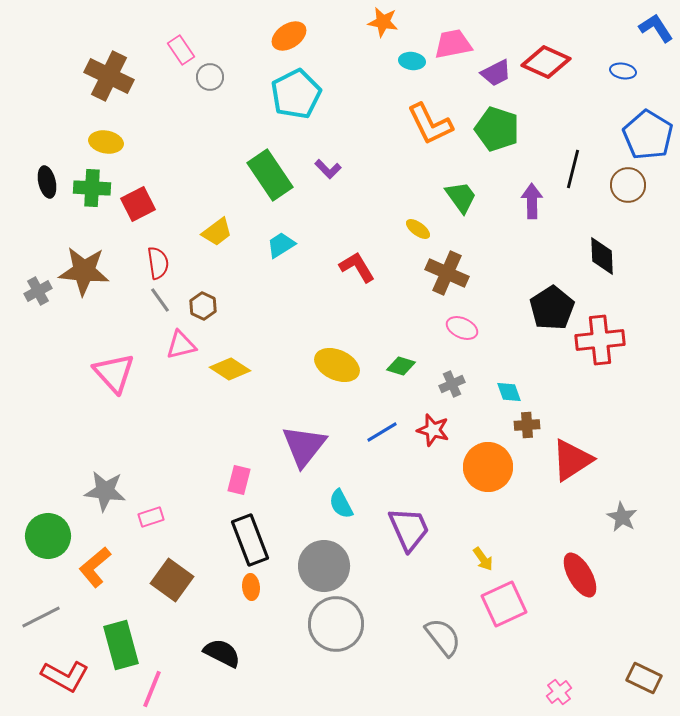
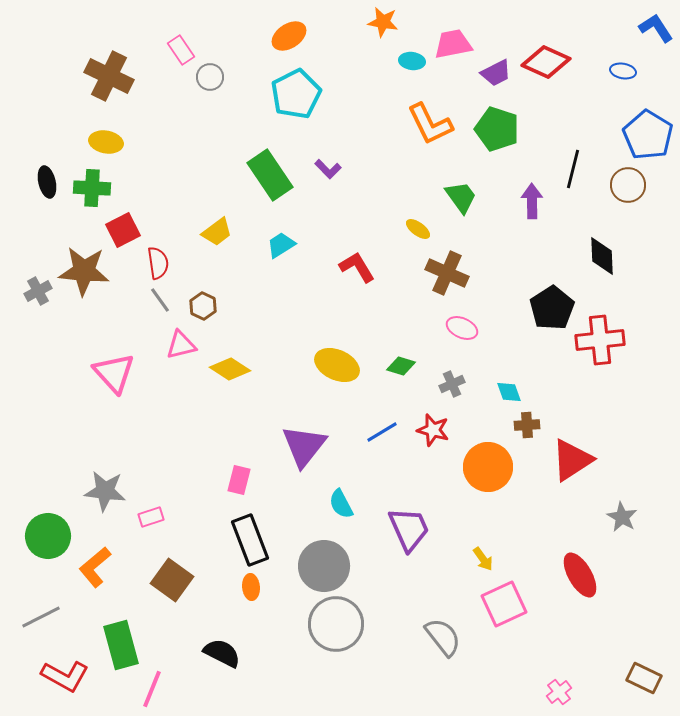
red square at (138, 204): moved 15 px left, 26 px down
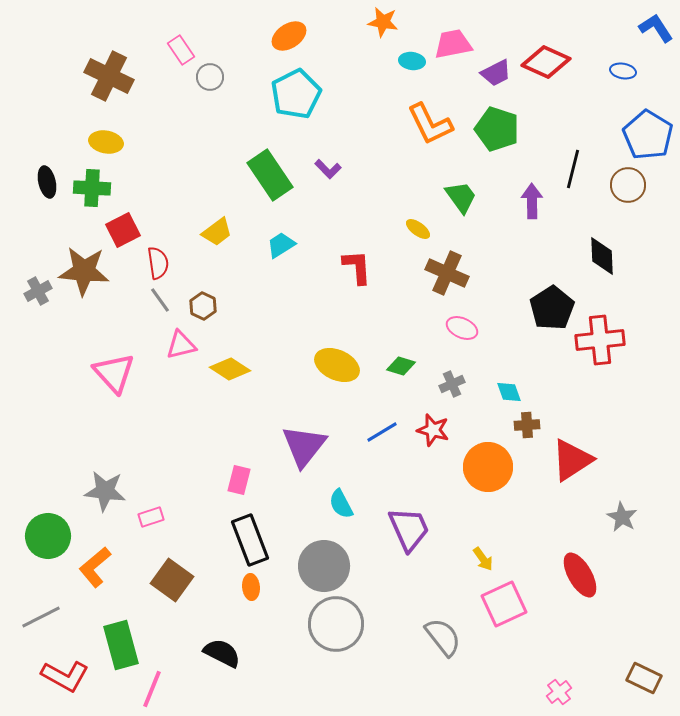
red L-shape at (357, 267): rotated 27 degrees clockwise
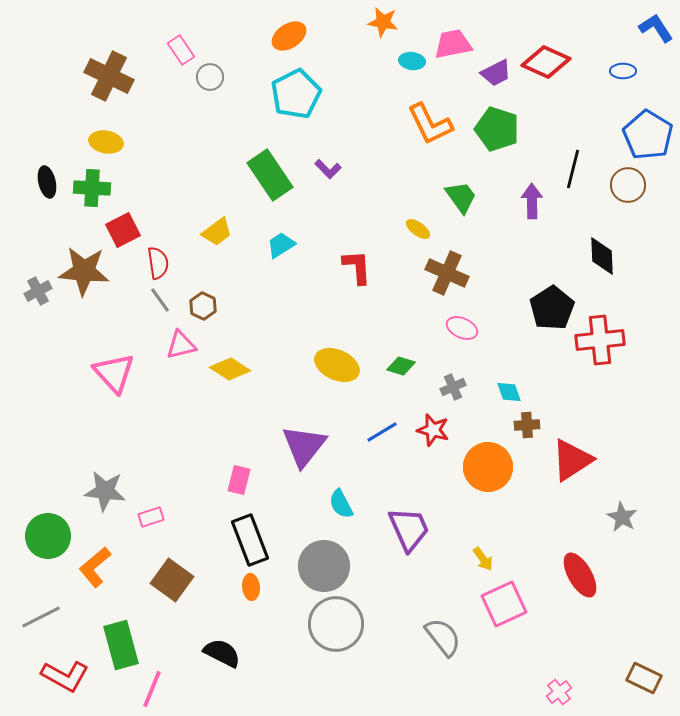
blue ellipse at (623, 71): rotated 10 degrees counterclockwise
gray cross at (452, 384): moved 1 px right, 3 px down
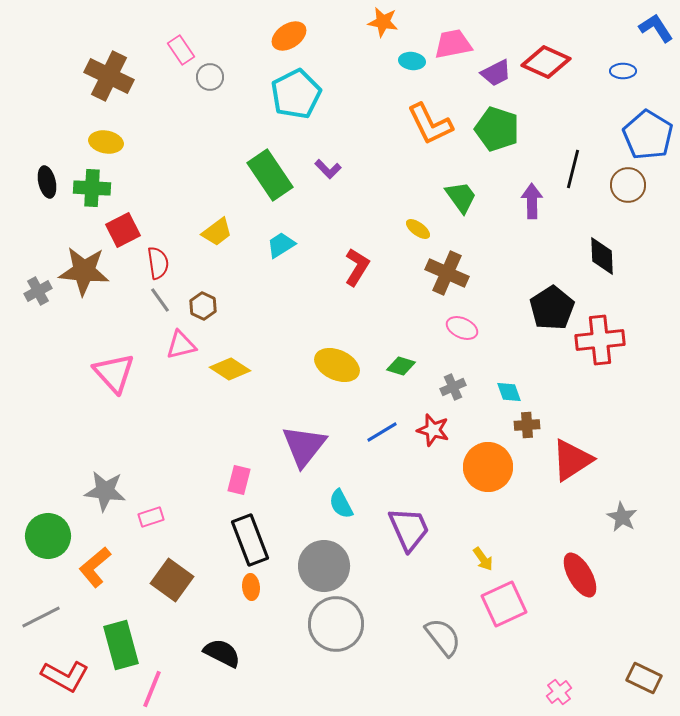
red L-shape at (357, 267): rotated 36 degrees clockwise
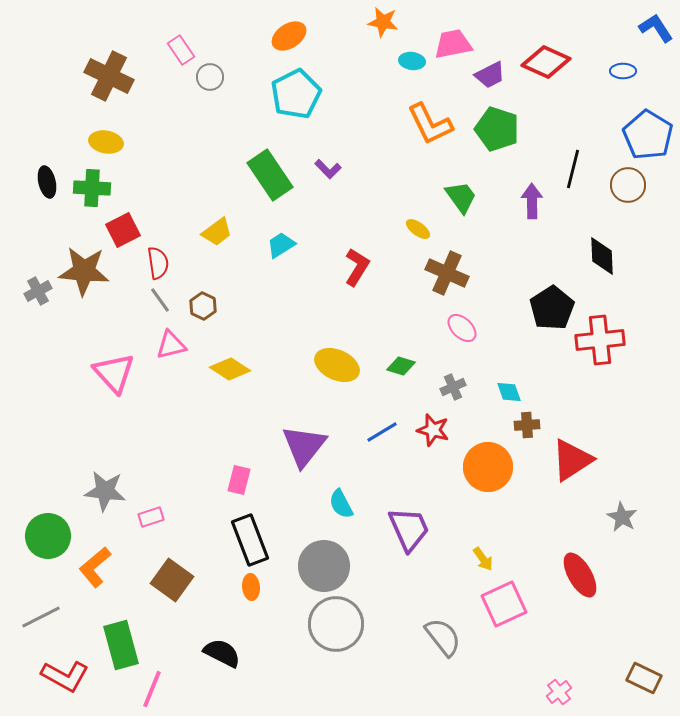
purple trapezoid at (496, 73): moved 6 px left, 2 px down
pink ellipse at (462, 328): rotated 20 degrees clockwise
pink triangle at (181, 345): moved 10 px left
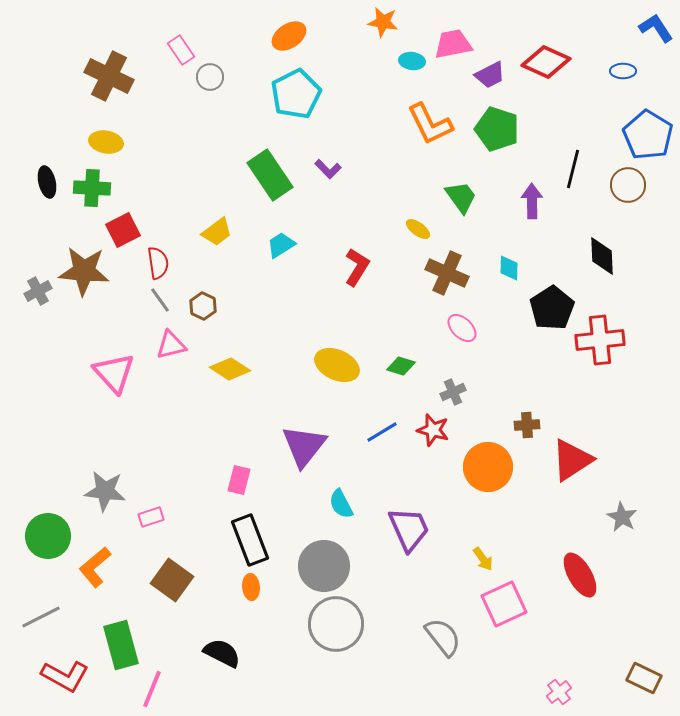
gray cross at (453, 387): moved 5 px down
cyan diamond at (509, 392): moved 124 px up; rotated 20 degrees clockwise
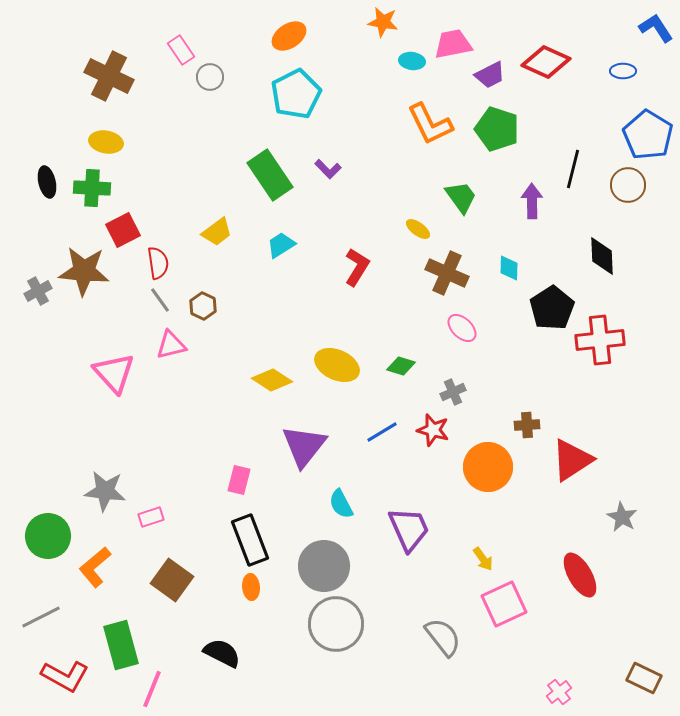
yellow diamond at (230, 369): moved 42 px right, 11 px down
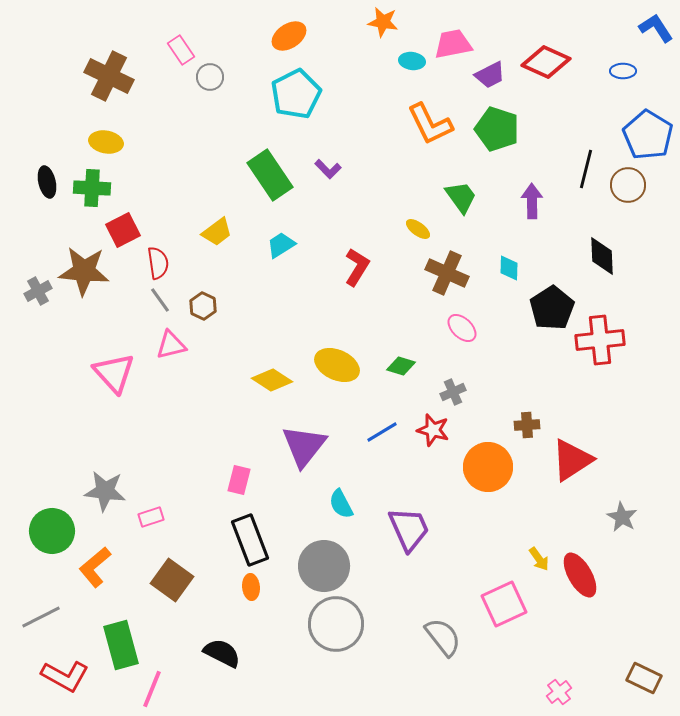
black line at (573, 169): moved 13 px right
green circle at (48, 536): moved 4 px right, 5 px up
yellow arrow at (483, 559): moved 56 px right
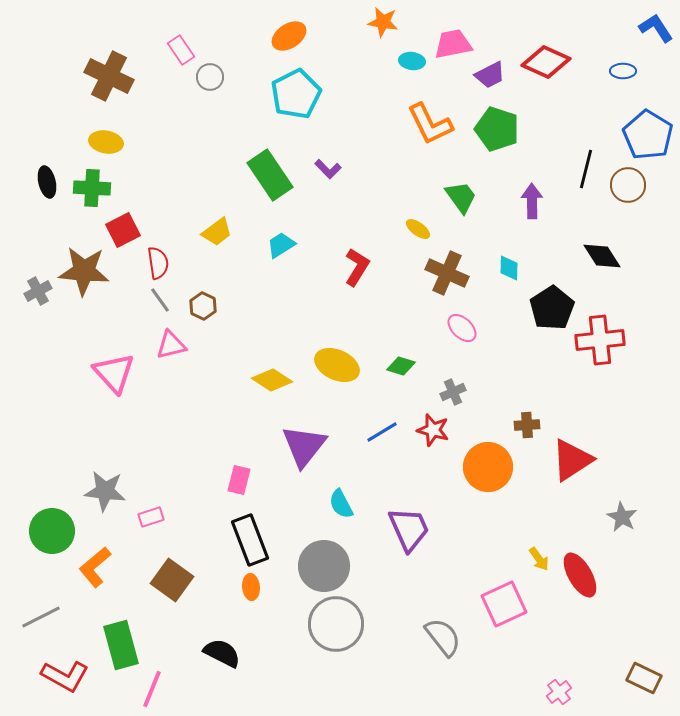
black diamond at (602, 256): rotated 30 degrees counterclockwise
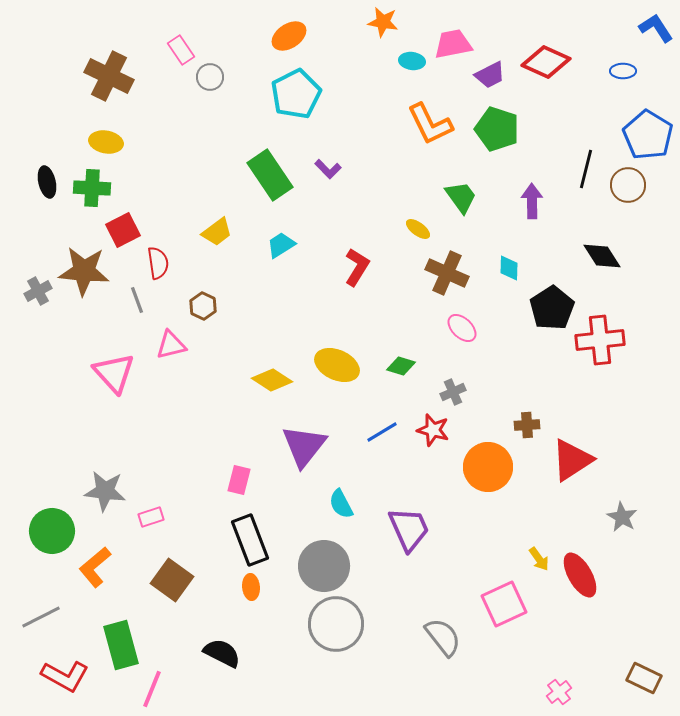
gray line at (160, 300): moved 23 px left; rotated 16 degrees clockwise
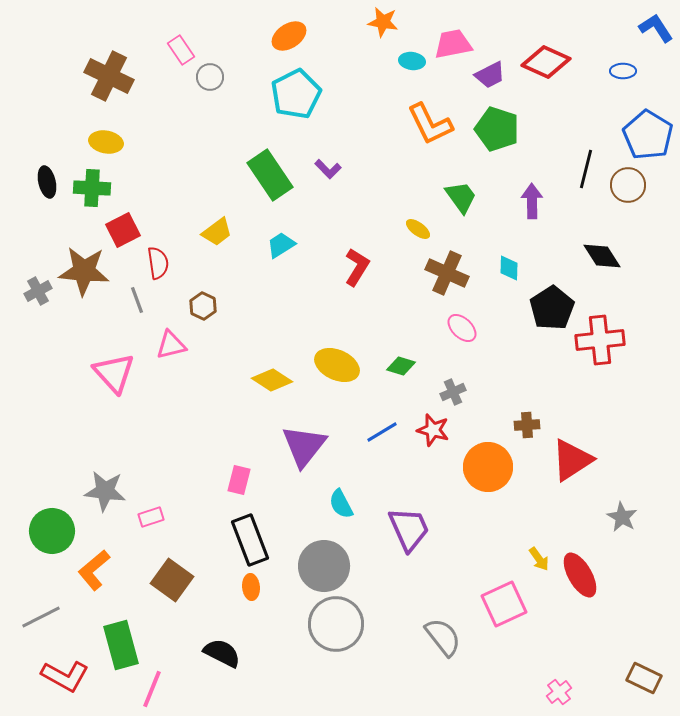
orange L-shape at (95, 567): moved 1 px left, 3 px down
